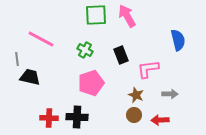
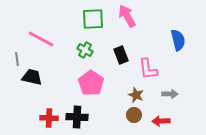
green square: moved 3 px left, 4 px down
pink L-shape: rotated 90 degrees counterclockwise
black trapezoid: moved 2 px right
pink pentagon: rotated 20 degrees counterclockwise
red arrow: moved 1 px right, 1 px down
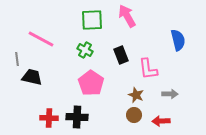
green square: moved 1 px left, 1 px down
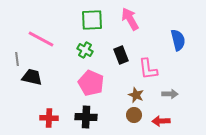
pink arrow: moved 3 px right, 3 px down
pink pentagon: rotated 10 degrees counterclockwise
black cross: moved 9 px right
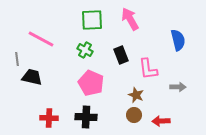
gray arrow: moved 8 px right, 7 px up
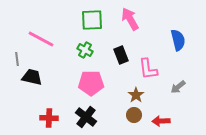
pink pentagon: rotated 25 degrees counterclockwise
gray arrow: rotated 140 degrees clockwise
brown star: rotated 14 degrees clockwise
black cross: rotated 35 degrees clockwise
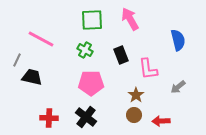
gray line: moved 1 px down; rotated 32 degrees clockwise
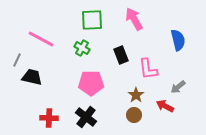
pink arrow: moved 4 px right
green cross: moved 3 px left, 2 px up
red arrow: moved 4 px right, 15 px up; rotated 30 degrees clockwise
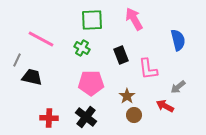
brown star: moved 9 px left, 1 px down
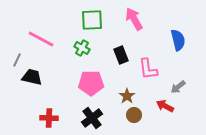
black cross: moved 6 px right, 1 px down; rotated 15 degrees clockwise
